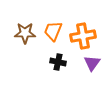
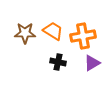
orange trapezoid: rotated 100 degrees clockwise
purple triangle: rotated 24 degrees clockwise
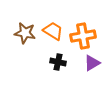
brown star: rotated 10 degrees clockwise
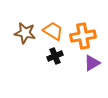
black cross: moved 3 px left, 6 px up; rotated 35 degrees counterclockwise
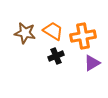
black cross: moved 1 px right
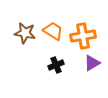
black cross: moved 9 px down
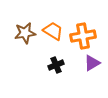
brown star: rotated 20 degrees counterclockwise
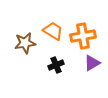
brown star: moved 10 px down
